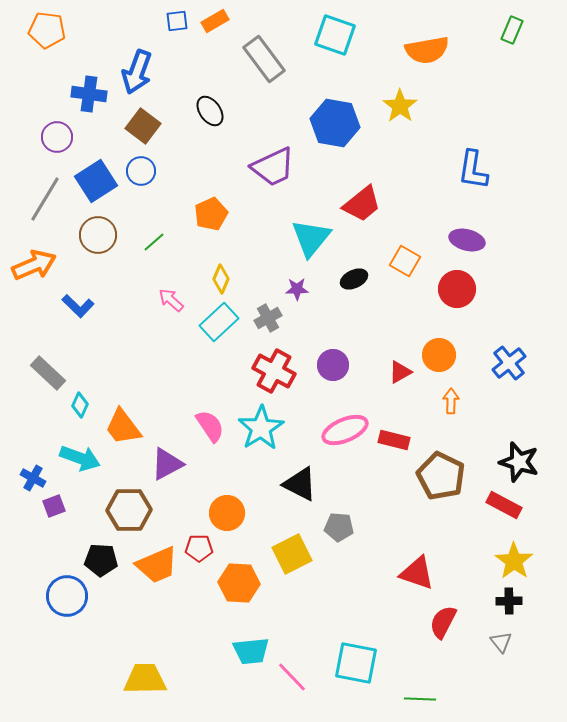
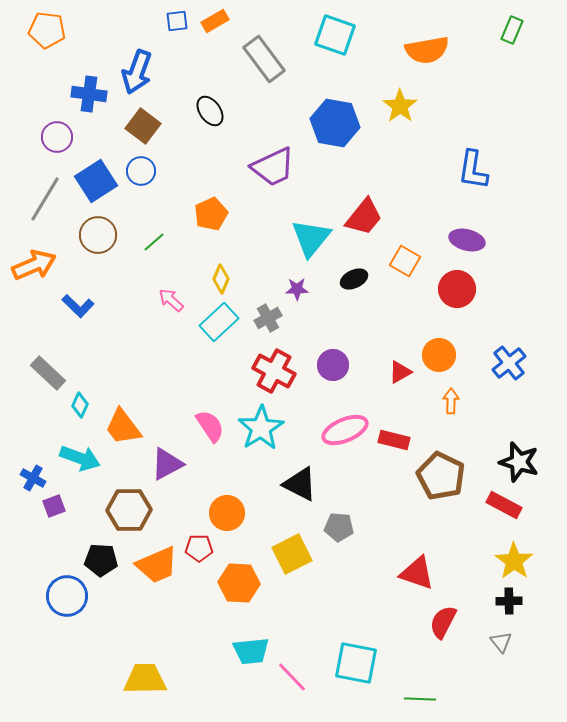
red trapezoid at (362, 204): moved 2 px right, 13 px down; rotated 12 degrees counterclockwise
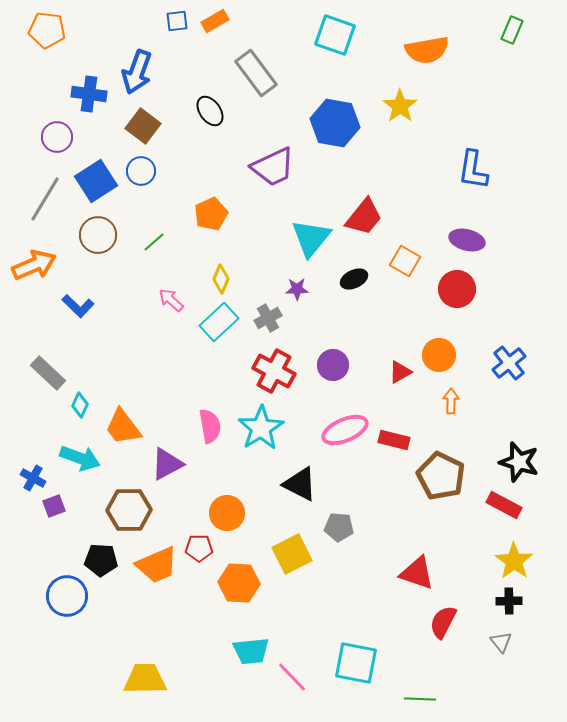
gray rectangle at (264, 59): moved 8 px left, 14 px down
pink semicircle at (210, 426): rotated 24 degrees clockwise
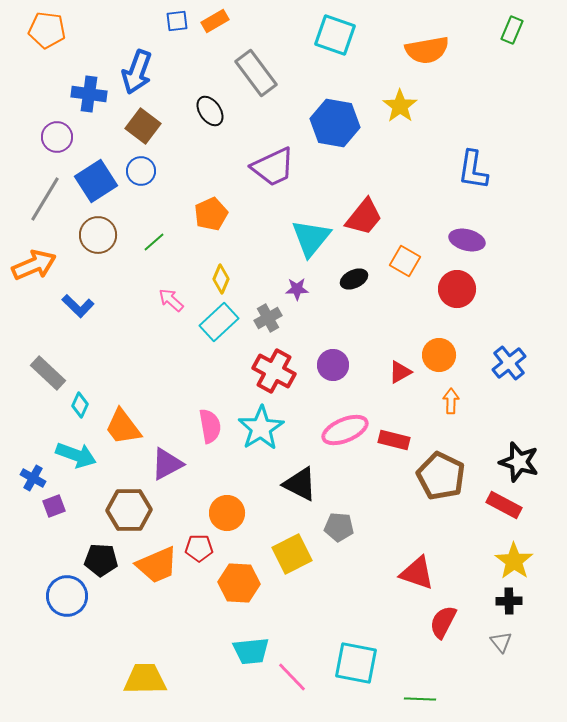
cyan arrow at (80, 458): moved 4 px left, 3 px up
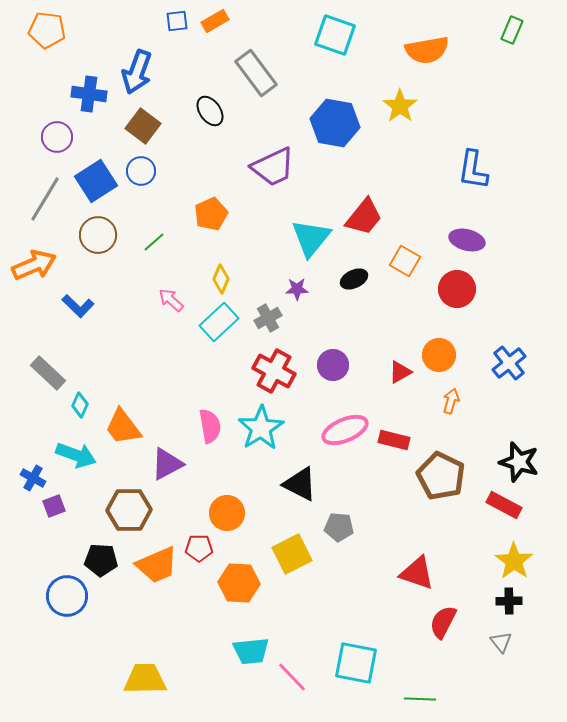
orange arrow at (451, 401): rotated 15 degrees clockwise
